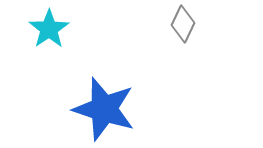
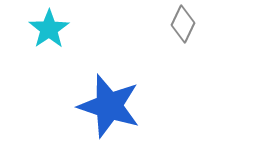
blue star: moved 5 px right, 3 px up
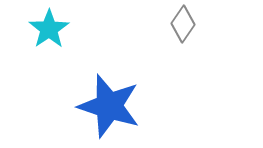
gray diamond: rotated 9 degrees clockwise
